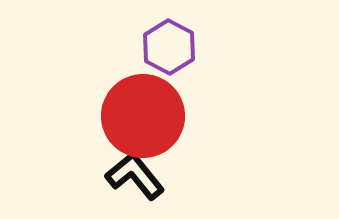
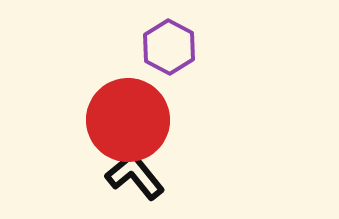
red circle: moved 15 px left, 4 px down
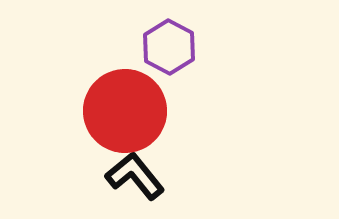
red circle: moved 3 px left, 9 px up
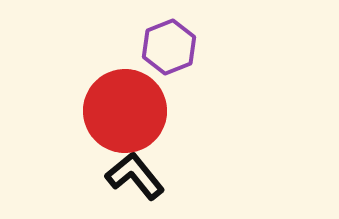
purple hexagon: rotated 10 degrees clockwise
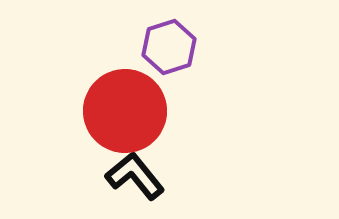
purple hexagon: rotated 4 degrees clockwise
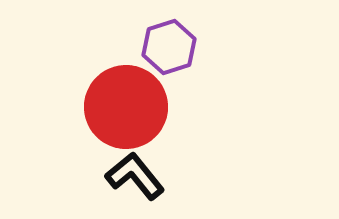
red circle: moved 1 px right, 4 px up
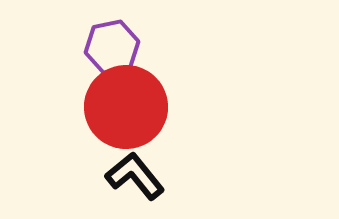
purple hexagon: moved 57 px left; rotated 6 degrees clockwise
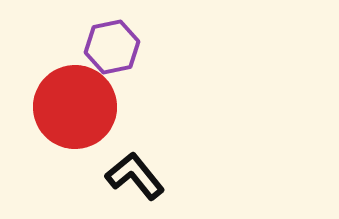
red circle: moved 51 px left
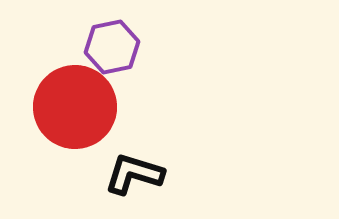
black L-shape: moved 1 px left, 2 px up; rotated 34 degrees counterclockwise
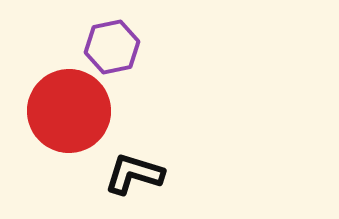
red circle: moved 6 px left, 4 px down
